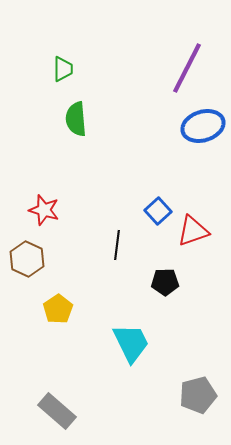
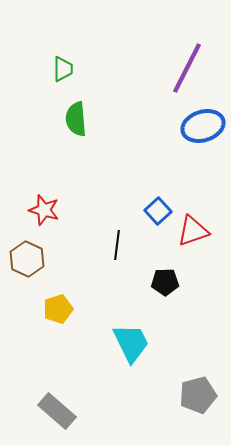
yellow pentagon: rotated 16 degrees clockwise
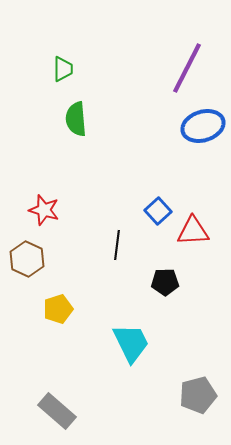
red triangle: rotated 16 degrees clockwise
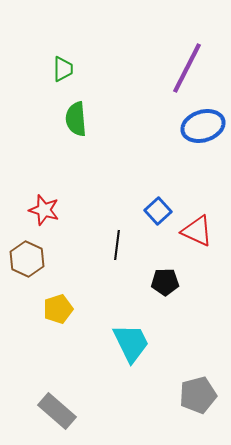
red triangle: moved 4 px right; rotated 28 degrees clockwise
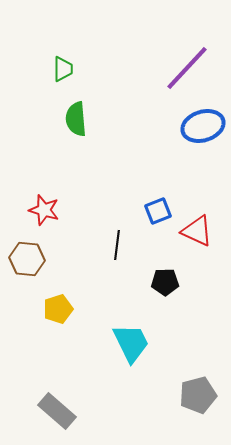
purple line: rotated 16 degrees clockwise
blue square: rotated 20 degrees clockwise
brown hexagon: rotated 20 degrees counterclockwise
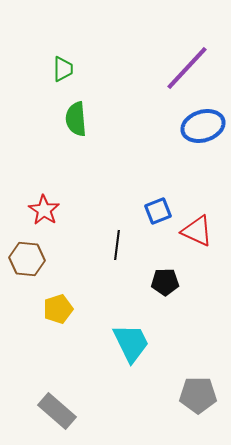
red star: rotated 16 degrees clockwise
gray pentagon: rotated 15 degrees clockwise
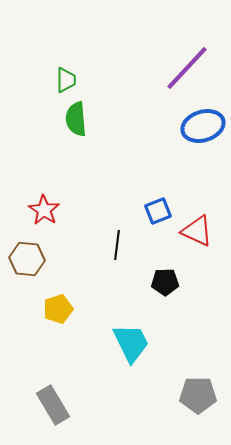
green trapezoid: moved 3 px right, 11 px down
gray rectangle: moved 4 px left, 6 px up; rotated 18 degrees clockwise
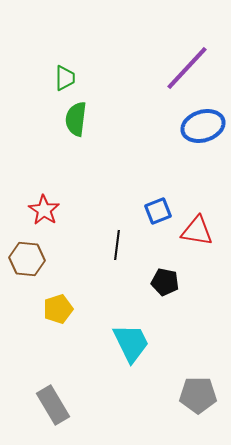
green trapezoid: moved 1 px left, 2 px up
green semicircle: rotated 12 degrees clockwise
red triangle: rotated 16 degrees counterclockwise
black pentagon: rotated 12 degrees clockwise
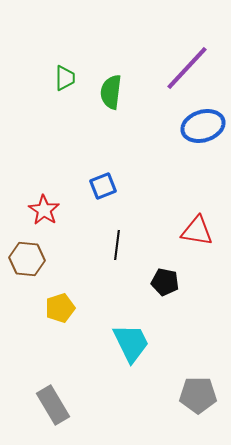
green semicircle: moved 35 px right, 27 px up
blue square: moved 55 px left, 25 px up
yellow pentagon: moved 2 px right, 1 px up
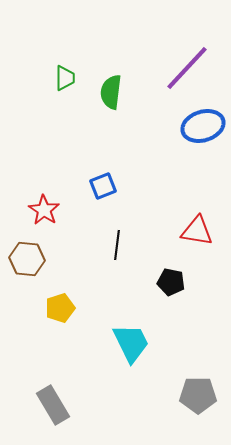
black pentagon: moved 6 px right
